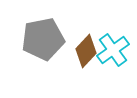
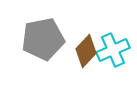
cyan cross: rotated 12 degrees clockwise
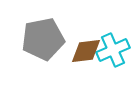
brown diamond: rotated 40 degrees clockwise
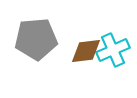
gray pentagon: moved 7 px left; rotated 6 degrees clockwise
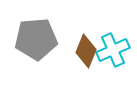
brown diamond: rotated 60 degrees counterclockwise
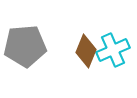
gray pentagon: moved 11 px left, 7 px down
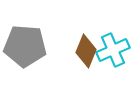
gray pentagon: rotated 9 degrees clockwise
